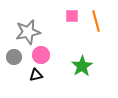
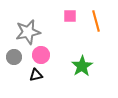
pink square: moved 2 px left
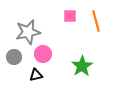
pink circle: moved 2 px right, 1 px up
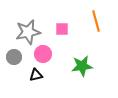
pink square: moved 8 px left, 13 px down
green star: rotated 25 degrees clockwise
